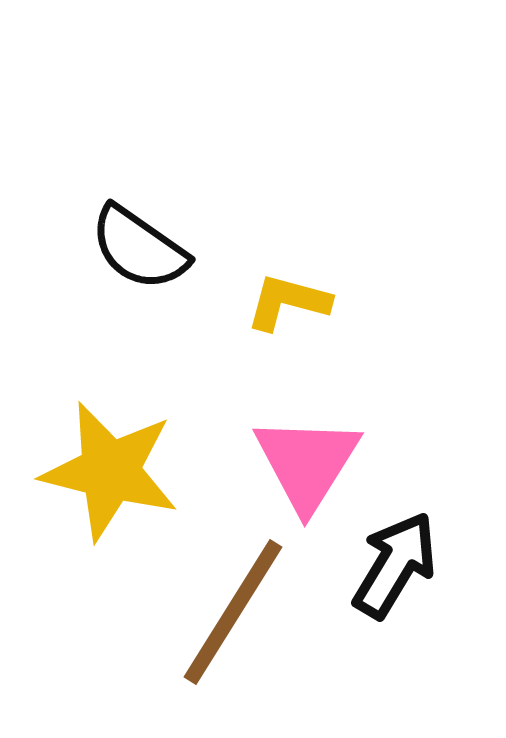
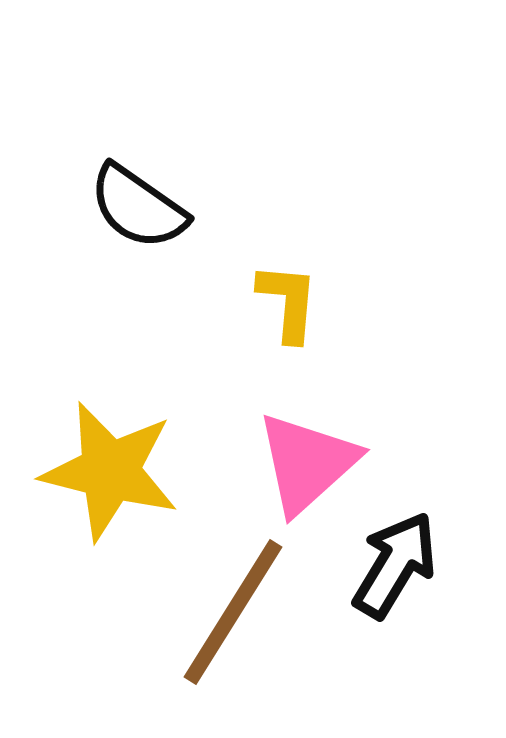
black semicircle: moved 1 px left, 41 px up
yellow L-shape: rotated 80 degrees clockwise
pink triangle: rotated 16 degrees clockwise
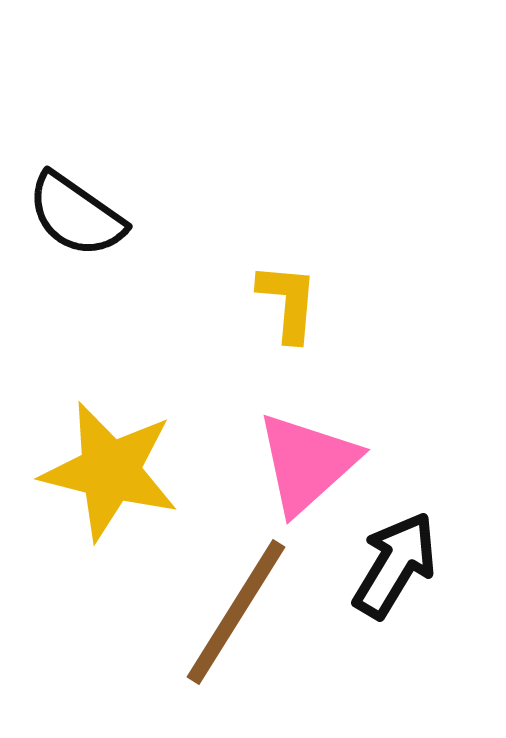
black semicircle: moved 62 px left, 8 px down
brown line: moved 3 px right
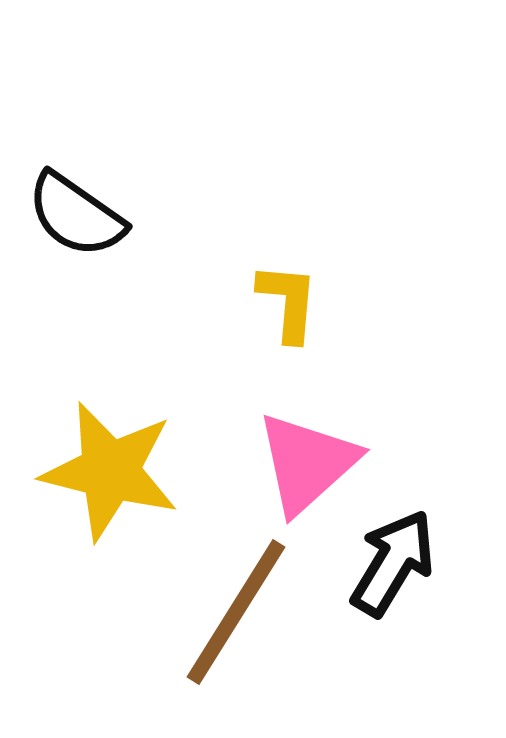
black arrow: moved 2 px left, 2 px up
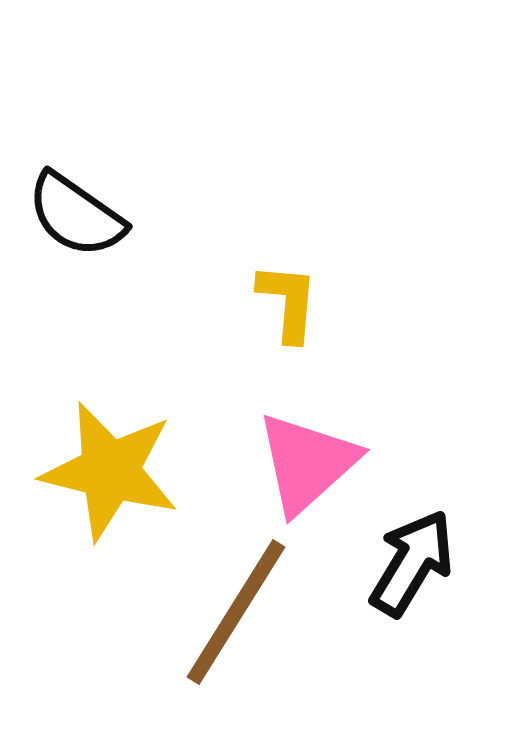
black arrow: moved 19 px right
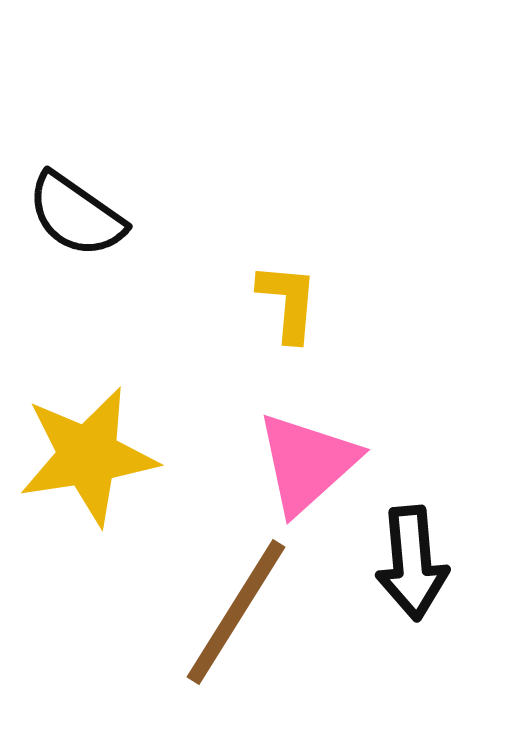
yellow star: moved 22 px left, 15 px up; rotated 23 degrees counterclockwise
black arrow: rotated 144 degrees clockwise
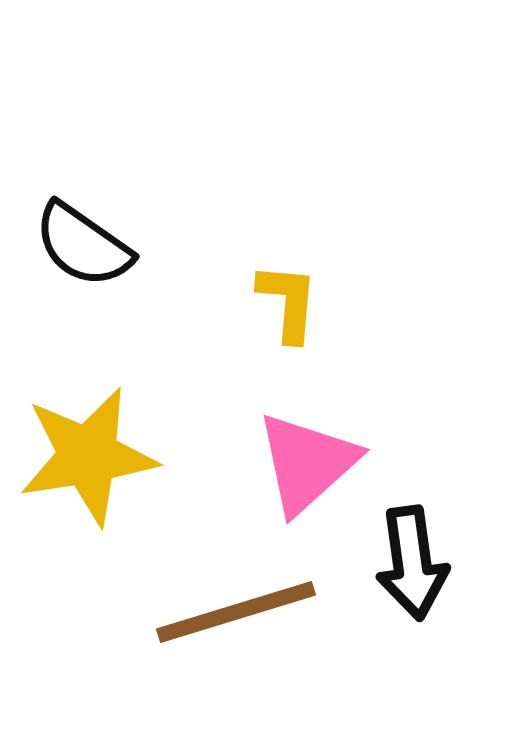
black semicircle: moved 7 px right, 30 px down
black arrow: rotated 3 degrees counterclockwise
brown line: rotated 41 degrees clockwise
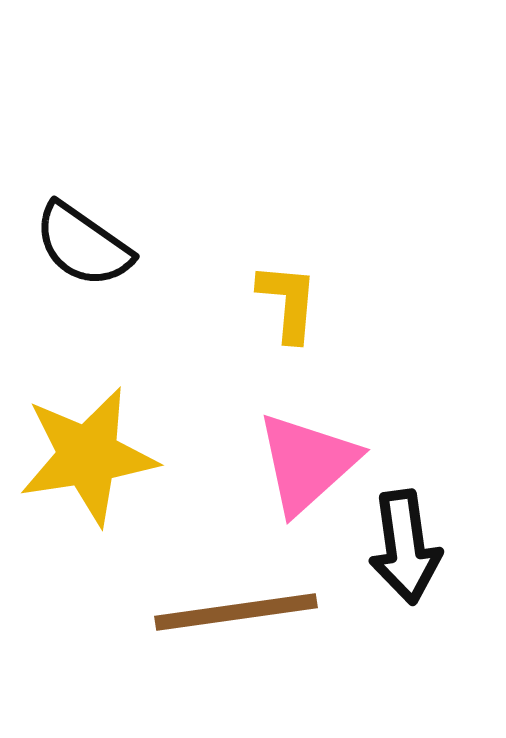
black arrow: moved 7 px left, 16 px up
brown line: rotated 9 degrees clockwise
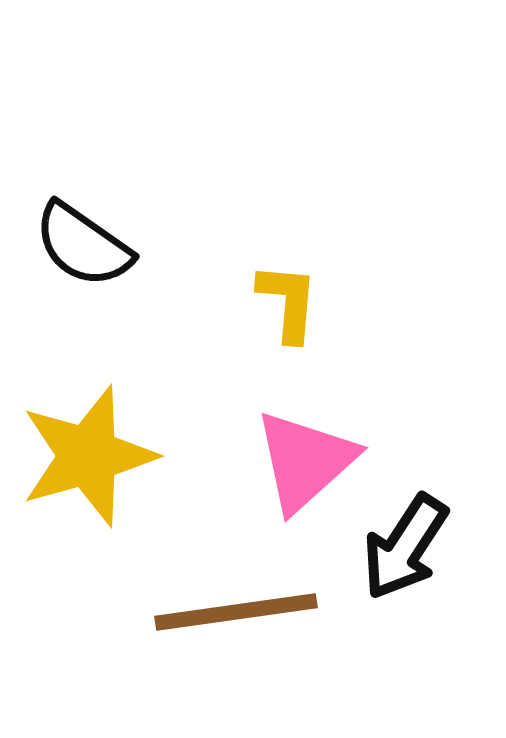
yellow star: rotated 7 degrees counterclockwise
pink triangle: moved 2 px left, 2 px up
black arrow: rotated 41 degrees clockwise
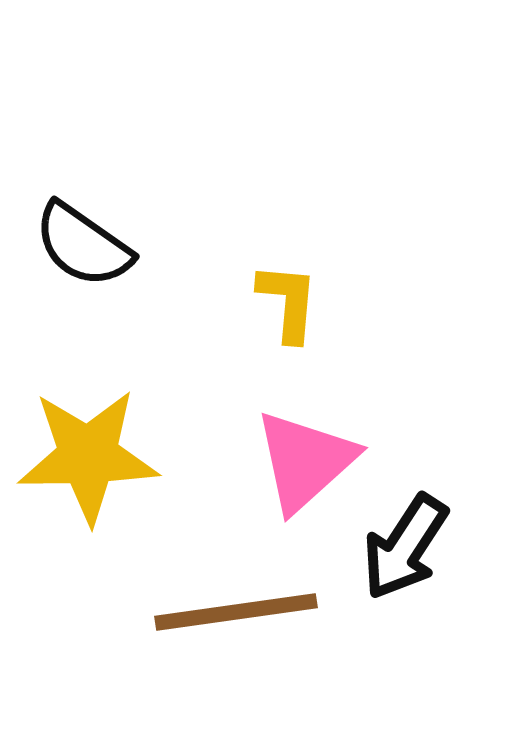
yellow star: rotated 15 degrees clockwise
